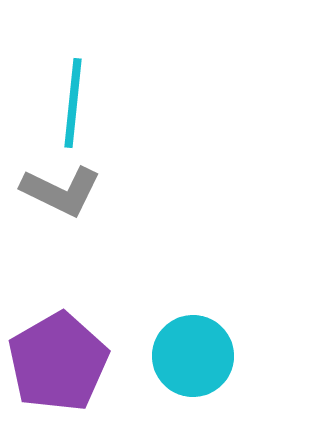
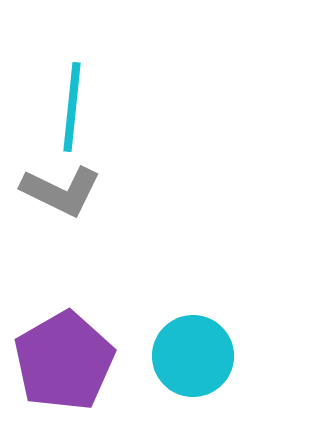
cyan line: moved 1 px left, 4 px down
purple pentagon: moved 6 px right, 1 px up
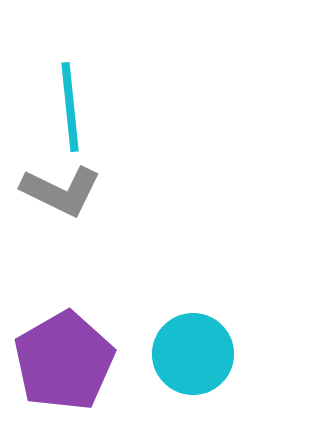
cyan line: moved 2 px left; rotated 12 degrees counterclockwise
cyan circle: moved 2 px up
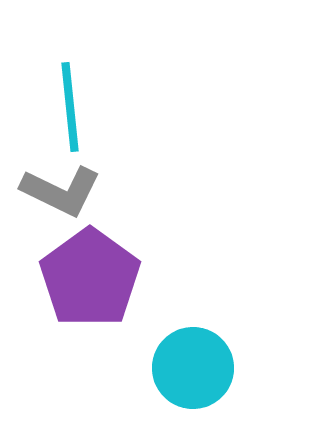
cyan circle: moved 14 px down
purple pentagon: moved 26 px right, 83 px up; rotated 6 degrees counterclockwise
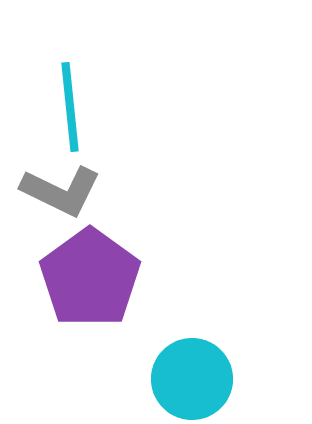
cyan circle: moved 1 px left, 11 px down
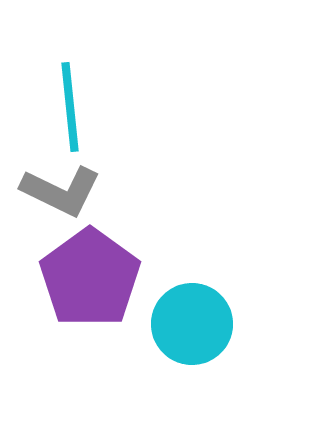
cyan circle: moved 55 px up
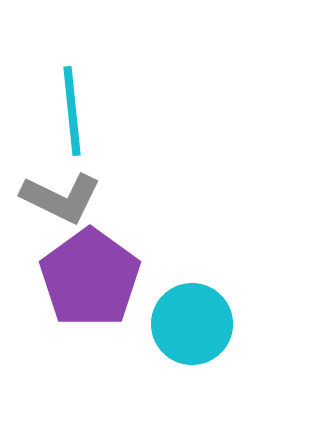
cyan line: moved 2 px right, 4 px down
gray L-shape: moved 7 px down
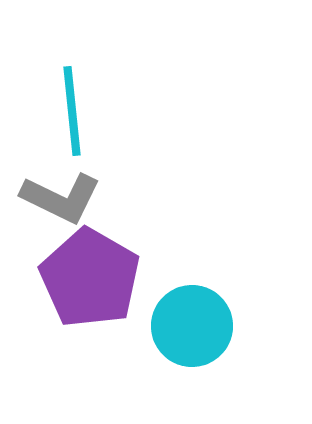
purple pentagon: rotated 6 degrees counterclockwise
cyan circle: moved 2 px down
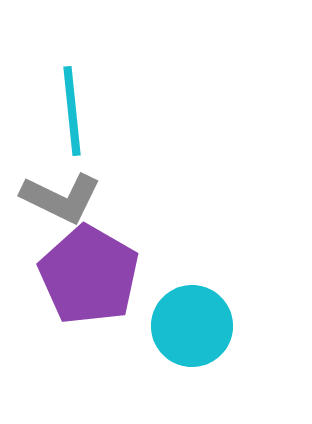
purple pentagon: moved 1 px left, 3 px up
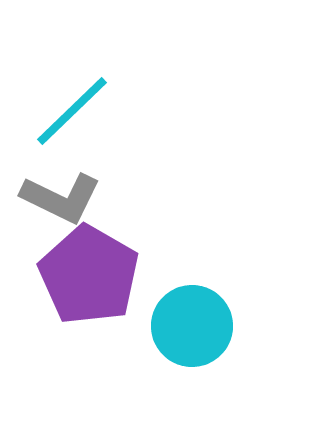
cyan line: rotated 52 degrees clockwise
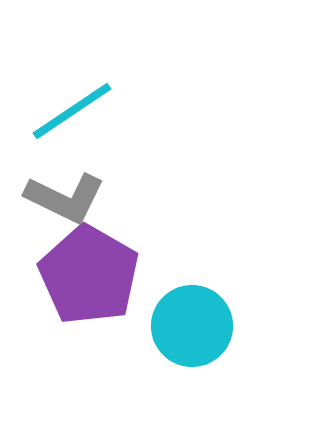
cyan line: rotated 10 degrees clockwise
gray L-shape: moved 4 px right
